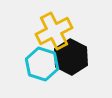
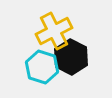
cyan hexagon: moved 3 px down
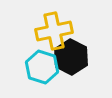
yellow cross: rotated 15 degrees clockwise
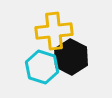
yellow cross: rotated 6 degrees clockwise
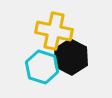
yellow cross: rotated 18 degrees clockwise
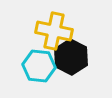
cyan hexagon: moved 3 px left, 1 px up; rotated 12 degrees counterclockwise
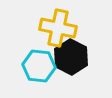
yellow cross: moved 4 px right, 3 px up
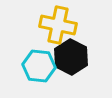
yellow cross: moved 3 px up
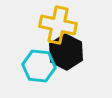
black hexagon: moved 5 px left, 5 px up
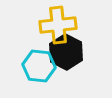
yellow cross: rotated 18 degrees counterclockwise
